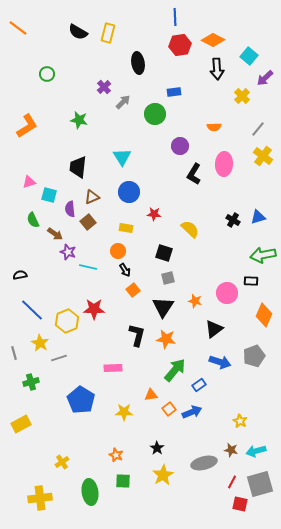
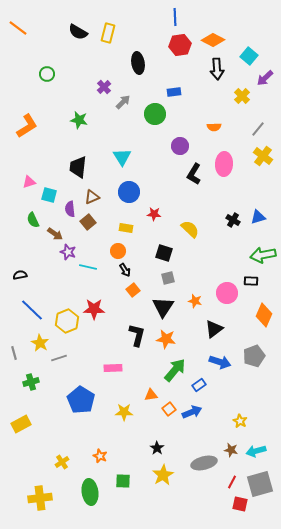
orange star at (116, 455): moved 16 px left, 1 px down
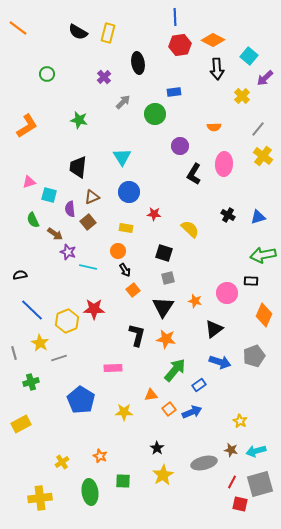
purple cross at (104, 87): moved 10 px up
black cross at (233, 220): moved 5 px left, 5 px up
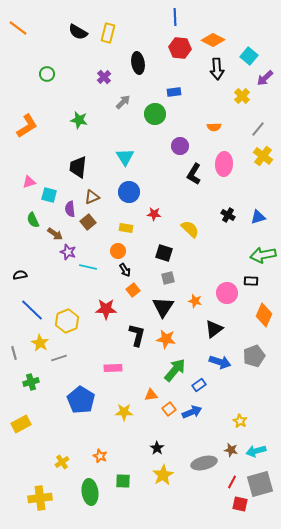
red hexagon at (180, 45): moved 3 px down; rotated 15 degrees clockwise
cyan triangle at (122, 157): moved 3 px right
red star at (94, 309): moved 12 px right
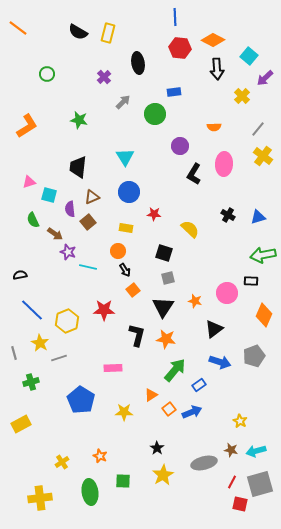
red star at (106, 309): moved 2 px left, 1 px down
orange triangle at (151, 395): rotated 24 degrees counterclockwise
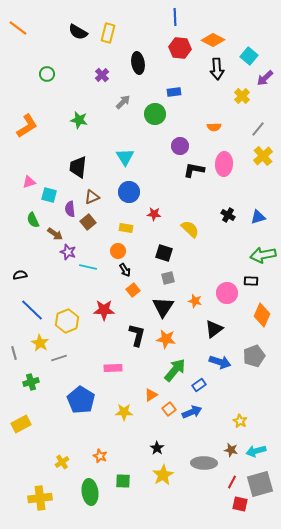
purple cross at (104, 77): moved 2 px left, 2 px up
yellow cross at (263, 156): rotated 12 degrees clockwise
black L-shape at (194, 174): moved 4 px up; rotated 70 degrees clockwise
orange diamond at (264, 315): moved 2 px left
gray ellipse at (204, 463): rotated 15 degrees clockwise
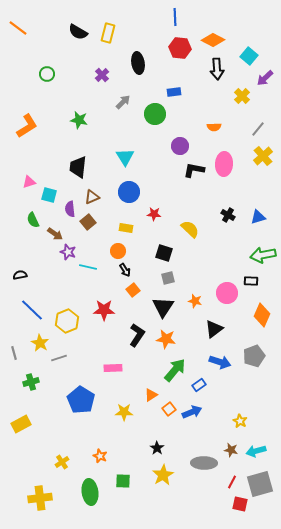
black L-shape at (137, 335): rotated 20 degrees clockwise
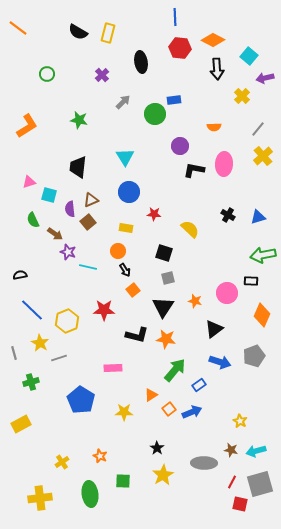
black ellipse at (138, 63): moved 3 px right, 1 px up
purple arrow at (265, 78): rotated 30 degrees clockwise
blue rectangle at (174, 92): moved 8 px down
brown triangle at (92, 197): moved 1 px left, 3 px down
black L-shape at (137, 335): rotated 70 degrees clockwise
green ellipse at (90, 492): moved 2 px down
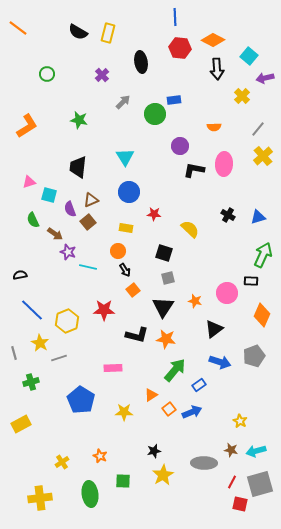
purple semicircle at (70, 209): rotated 14 degrees counterclockwise
green arrow at (263, 255): rotated 125 degrees clockwise
black star at (157, 448): moved 3 px left, 3 px down; rotated 24 degrees clockwise
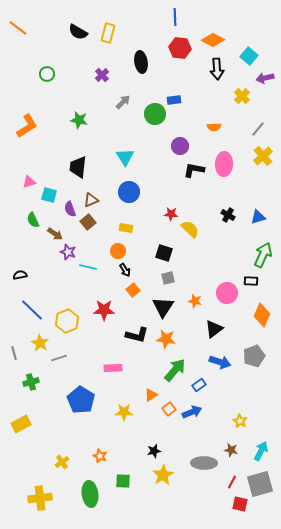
red star at (154, 214): moved 17 px right
cyan arrow at (256, 451): moved 5 px right; rotated 132 degrees clockwise
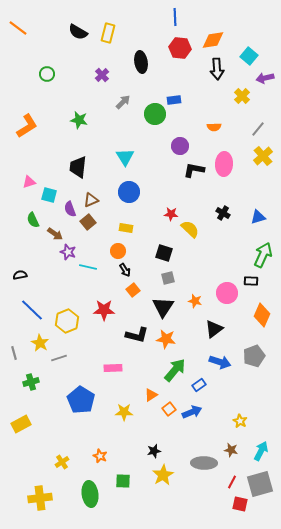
orange diamond at (213, 40): rotated 35 degrees counterclockwise
black cross at (228, 215): moved 5 px left, 2 px up
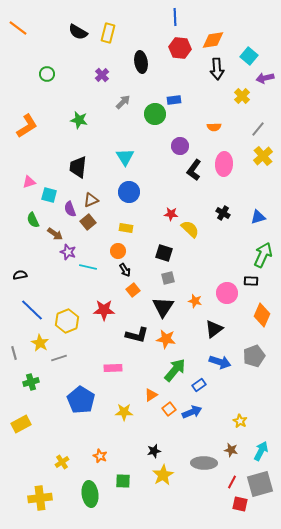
black L-shape at (194, 170): rotated 65 degrees counterclockwise
